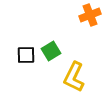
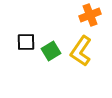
black square: moved 13 px up
yellow L-shape: moved 7 px right, 26 px up; rotated 8 degrees clockwise
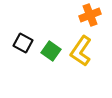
black square: moved 3 px left, 1 px down; rotated 30 degrees clockwise
green square: rotated 24 degrees counterclockwise
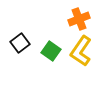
orange cross: moved 11 px left, 4 px down
black square: moved 3 px left; rotated 24 degrees clockwise
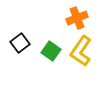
orange cross: moved 2 px left, 1 px up
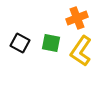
black square: rotated 24 degrees counterclockwise
green square: moved 8 px up; rotated 24 degrees counterclockwise
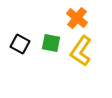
orange cross: rotated 30 degrees counterclockwise
black square: moved 1 px down
